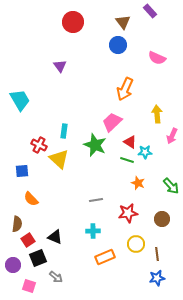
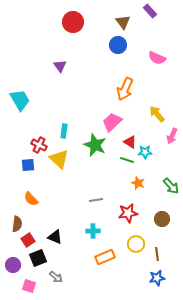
yellow arrow: rotated 36 degrees counterclockwise
blue square: moved 6 px right, 6 px up
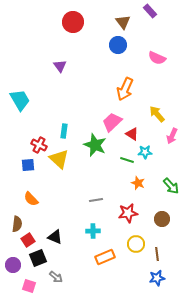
red triangle: moved 2 px right, 8 px up
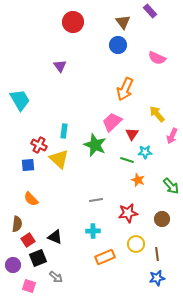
red triangle: rotated 32 degrees clockwise
orange star: moved 3 px up
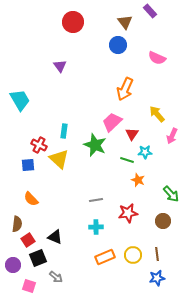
brown triangle: moved 2 px right
green arrow: moved 8 px down
brown circle: moved 1 px right, 2 px down
cyan cross: moved 3 px right, 4 px up
yellow circle: moved 3 px left, 11 px down
